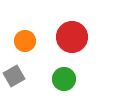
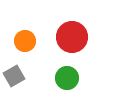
green circle: moved 3 px right, 1 px up
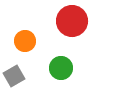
red circle: moved 16 px up
green circle: moved 6 px left, 10 px up
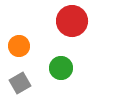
orange circle: moved 6 px left, 5 px down
gray square: moved 6 px right, 7 px down
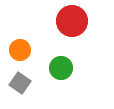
orange circle: moved 1 px right, 4 px down
gray square: rotated 25 degrees counterclockwise
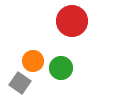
orange circle: moved 13 px right, 11 px down
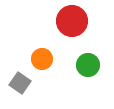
orange circle: moved 9 px right, 2 px up
green circle: moved 27 px right, 3 px up
